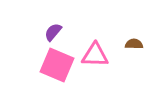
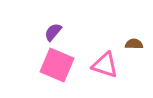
pink triangle: moved 10 px right, 10 px down; rotated 16 degrees clockwise
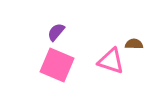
purple semicircle: moved 3 px right
pink triangle: moved 6 px right, 4 px up
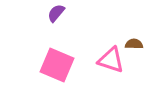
purple semicircle: moved 19 px up
pink triangle: moved 1 px up
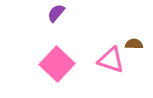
pink square: moved 1 px up; rotated 20 degrees clockwise
